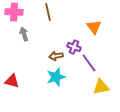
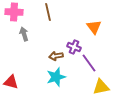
red triangle: moved 1 px left, 1 px down
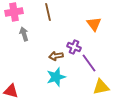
pink cross: rotated 12 degrees counterclockwise
orange triangle: moved 3 px up
red triangle: moved 9 px down
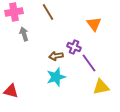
brown line: rotated 18 degrees counterclockwise
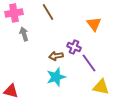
pink cross: moved 1 px down
yellow triangle: rotated 24 degrees clockwise
